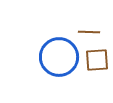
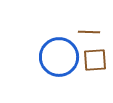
brown square: moved 2 px left
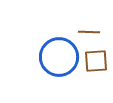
brown square: moved 1 px right, 1 px down
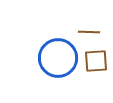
blue circle: moved 1 px left, 1 px down
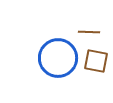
brown square: rotated 15 degrees clockwise
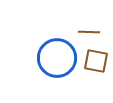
blue circle: moved 1 px left
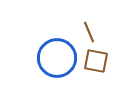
brown line: rotated 65 degrees clockwise
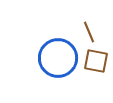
blue circle: moved 1 px right
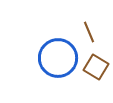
brown square: moved 6 px down; rotated 20 degrees clockwise
